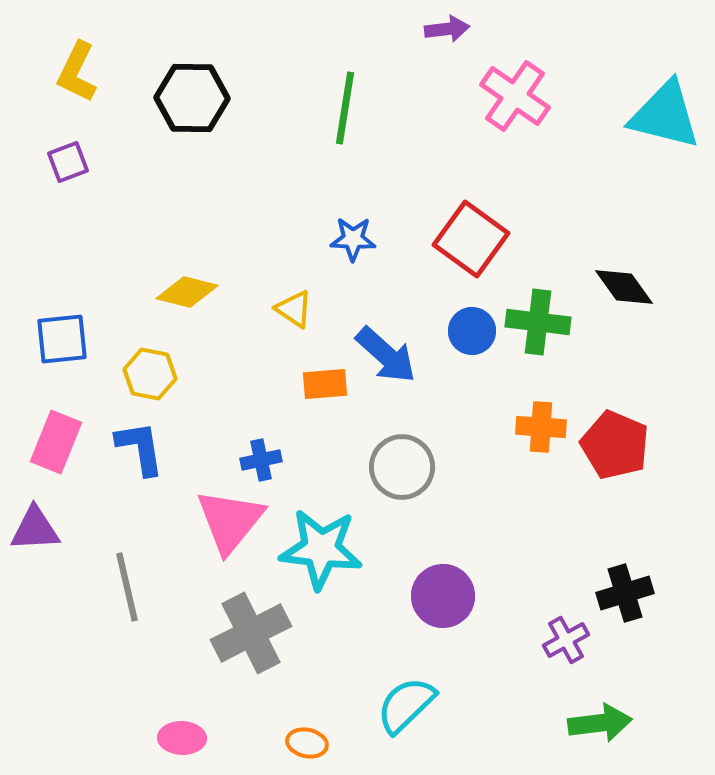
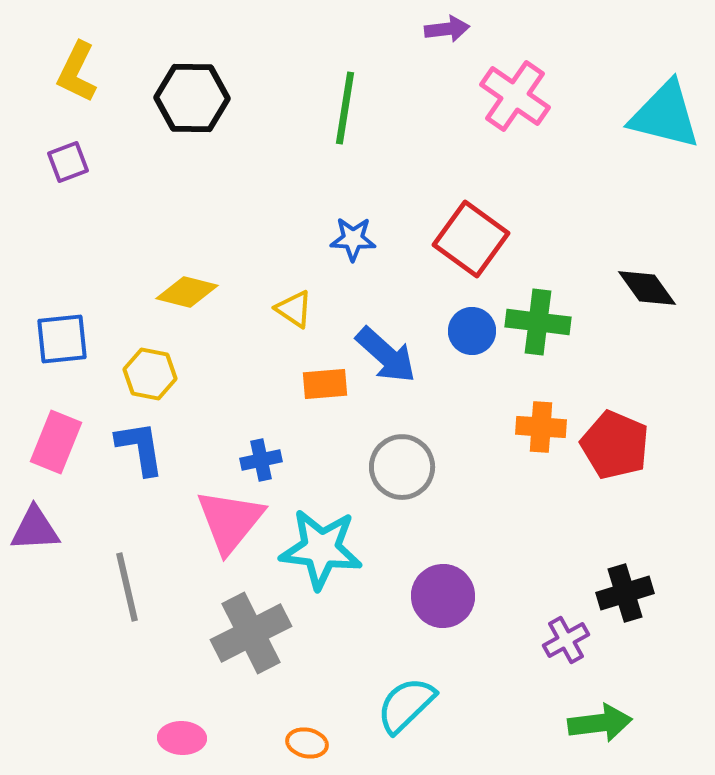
black diamond: moved 23 px right, 1 px down
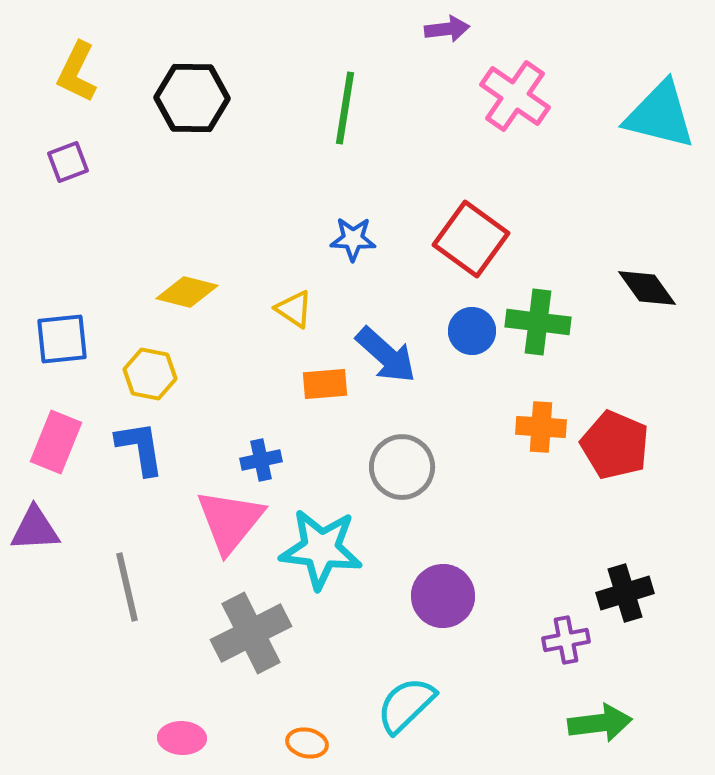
cyan triangle: moved 5 px left
purple cross: rotated 18 degrees clockwise
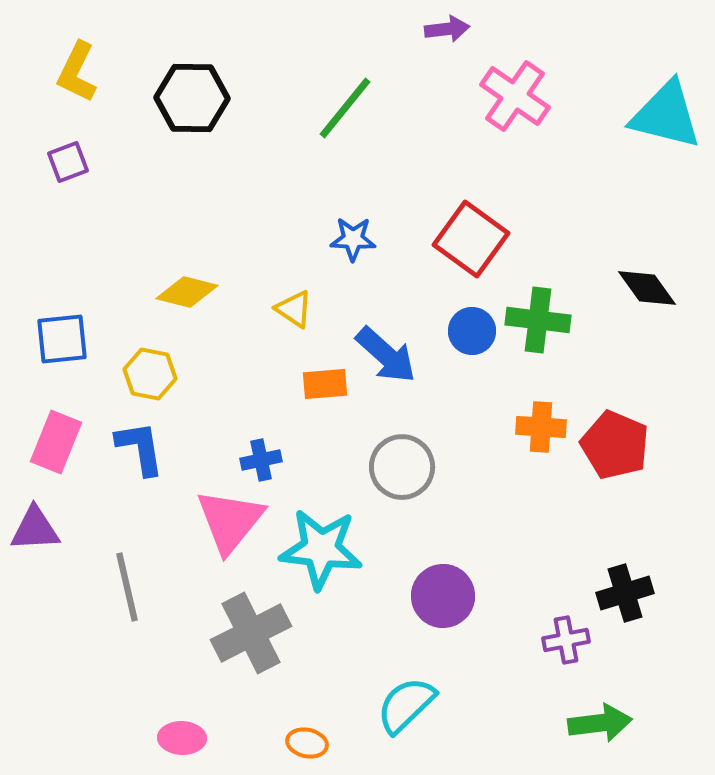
green line: rotated 30 degrees clockwise
cyan triangle: moved 6 px right
green cross: moved 2 px up
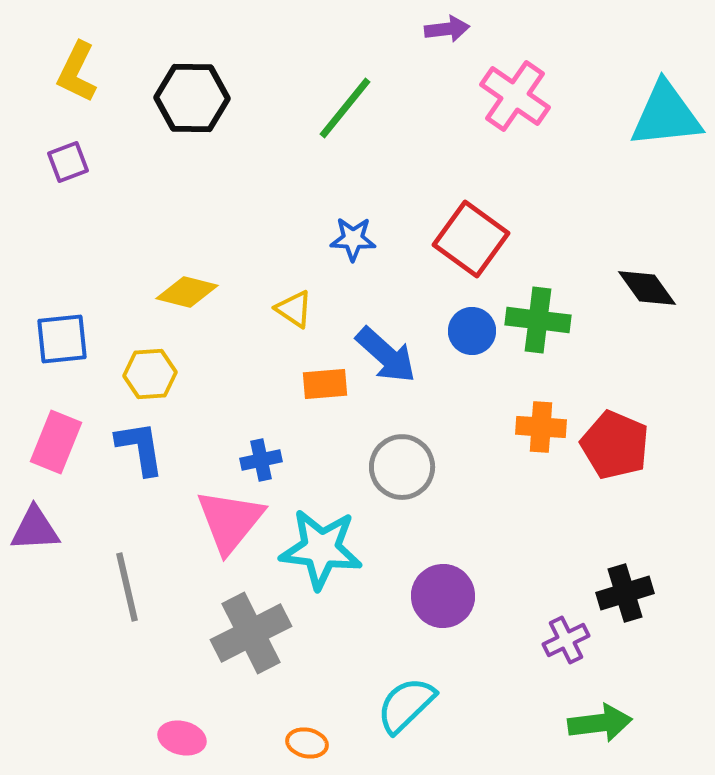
cyan triangle: rotated 20 degrees counterclockwise
yellow hexagon: rotated 15 degrees counterclockwise
purple cross: rotated 15 degrees counterclockwise
pink ellipse: rotated 12 degrees clockwise
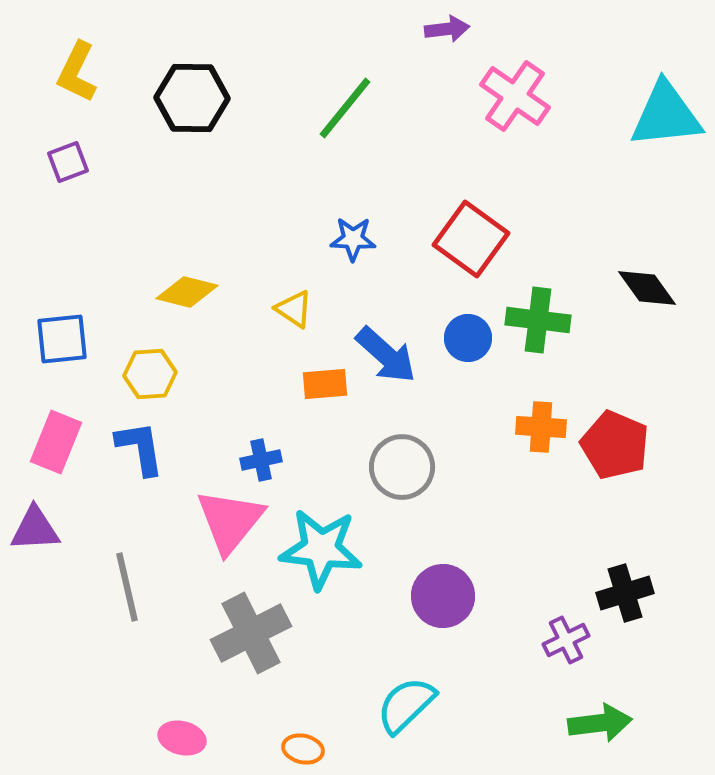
blue circle: moved 4 px left, 7 px down
orange ellipse: moved 4 px left, 6 px down
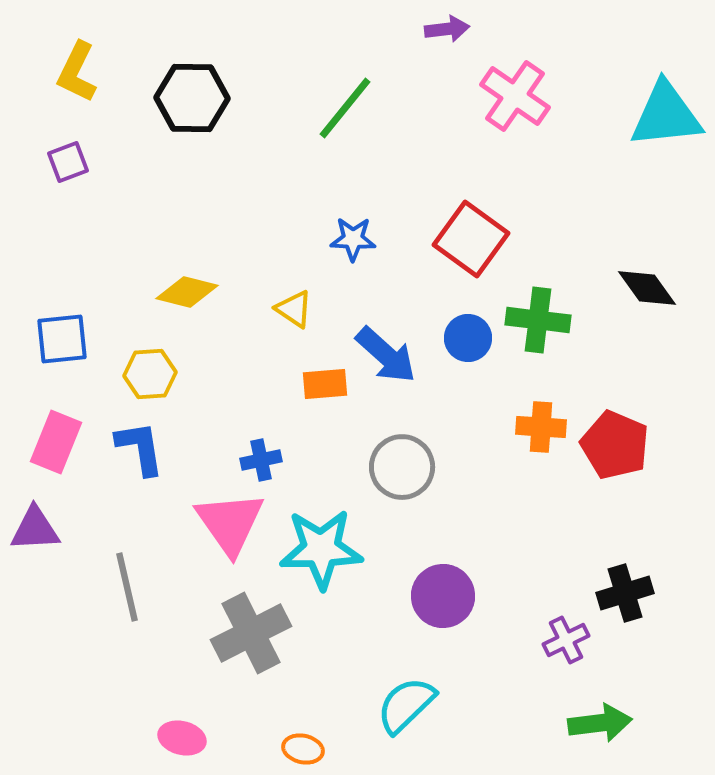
pink triangle: moved 2 px down; rotated 14 degrees counterclockwise
cyan star: rotated 8 degrees counterclockwise
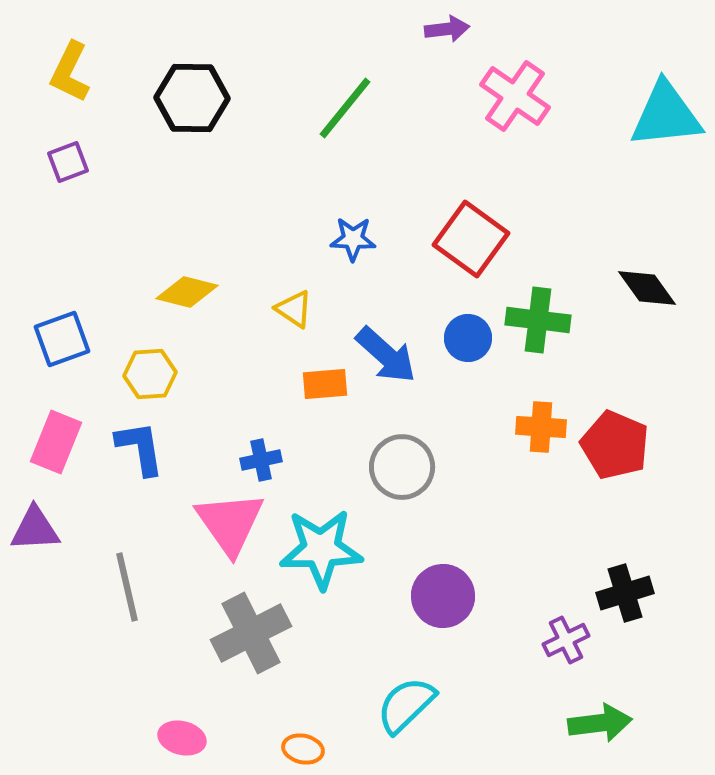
yellow L-shape: moved 7 px left
blue square: rotated 14 degrees counterclockwise
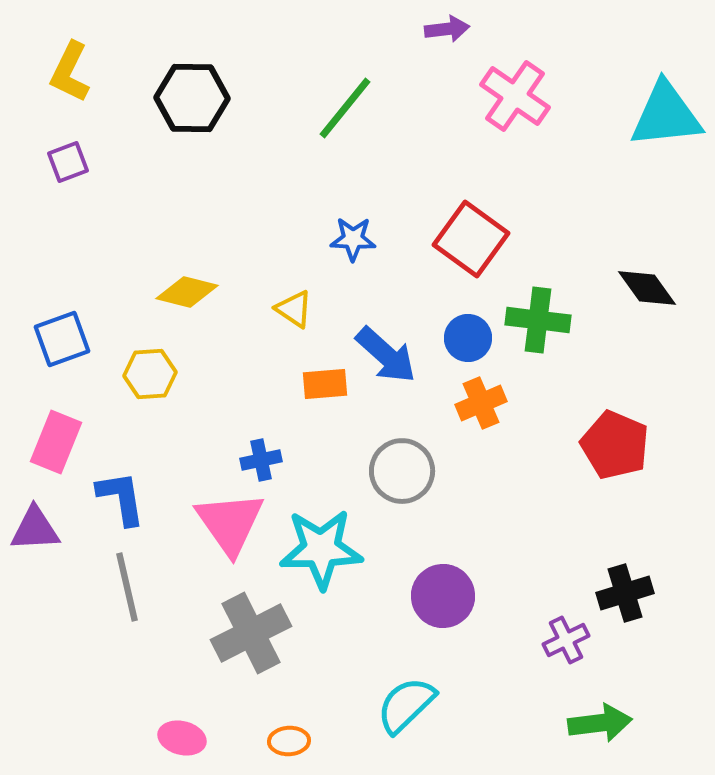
orange cross: moved 60 px left, 24 px up; rotated 27 degrees counterclockwise
blue L-shape: moved 19 px left, 50 px down
gray circle: moved 4 px down
orange ellipse: moved 14 px left, 8 px up; rotated 15 degrees counterclockwise
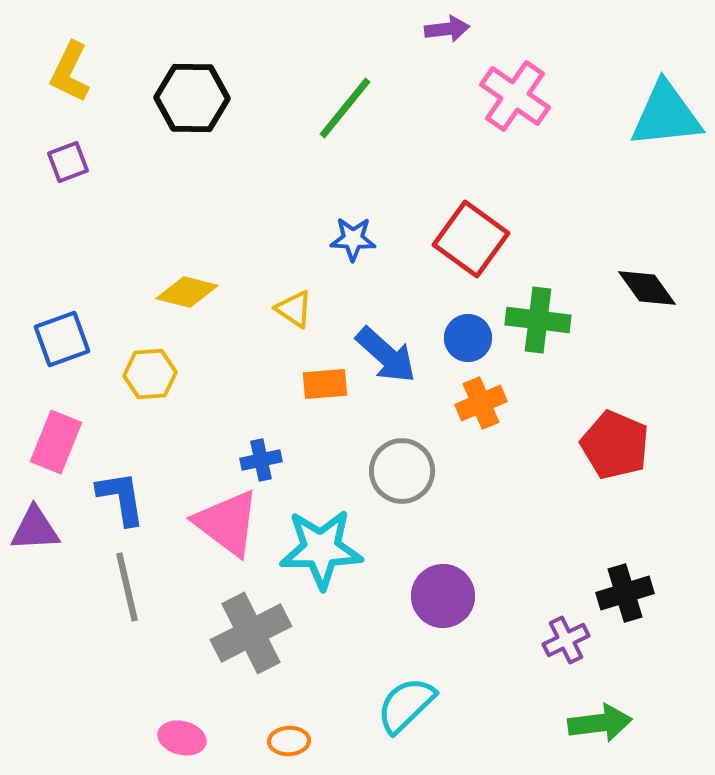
pink triangle: moved 3 px left; rotated 18 degrees counterclockwise
